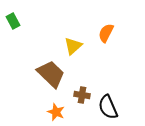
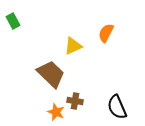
yellow triangle: rotated 18 degrees clockwise
brown cross: moved 7 px left, 6 px down
black semicircle: moved 9 px right
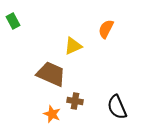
orange semicircle: moved 4 px up
brown trapezoid: rotated 20 degrees counterclockwise
orange star: moved 4 px left, 2 px down
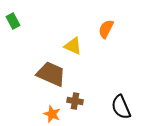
yellow triangle: rotated 48 degrees clockwise
black semicircle: moved 4 px right
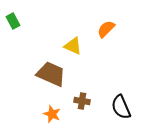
orange semicircle: rotated 18 degrees clockwise
brown cross: moved 7 px right
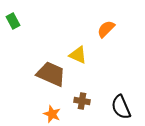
yellow triangle: moved 5 px right, 9 px down
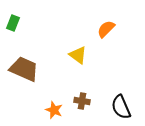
green rectangle: moved 2 px down; rotated 49 degrees clockwise
yellow triangle: rotated 12 degrees clockwise
brown trapezoid: moved 27 px left, 5 px up
orange star: moved 2 px right, 4 px up
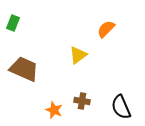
yellow triangle: rotated 48 degrees clockwise
